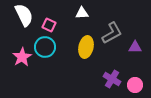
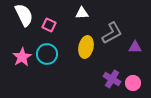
cyan circle: moved 2 px right, 7 px down
pink circle: moved 2 px left, 2 px up
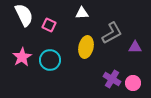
cyan circle: moved 3 px right, 6 px down
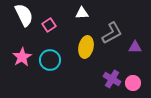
pink square: rotated 32 degrees clockwise
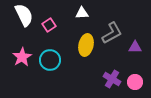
yellow ellipse: moved 2 px up
pink circle: moved 2 px right, 1 px up
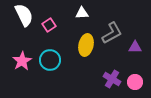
pink star: moved 4 px down
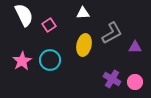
white triangle: moved 1 px right
yellow ellipse: moved 2 px left
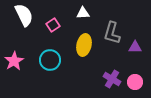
pink square: moved 4 px right
gray L-shape: rotated 135 degrees clockwise
pink star: moved 8 px left
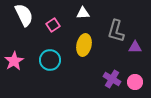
gray L-shape: moved 4 px right, 2 px up
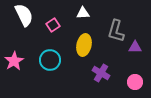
purple cross: moved 11 px left, 6 px up
